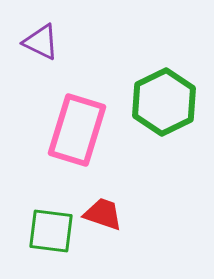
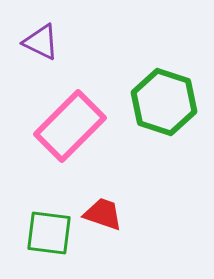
green hexagon: rotated 16 degrees counterclockwise
pink rectangle: moved 7 px left, 4 px up; rotated 28 degrees clockwise
green square: moved 2 px left, 2 px down
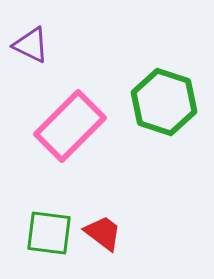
purple triangle: moved 10 px left, 3 px down
red trapezoid: moved 19 px down; rotated 18 degrees clockwise
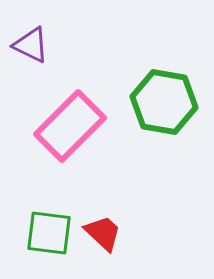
green hexagon: rotated 8 degrees counterclockwise
red trapezoid: rotated 6 degrees clockwise
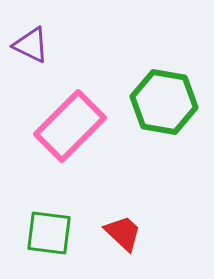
red trapezoid: moved 20 px right
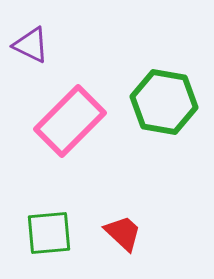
pink rectangle: moved 5 px up
green square: rotated 12 degrees counterclockwise
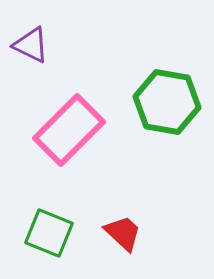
green hexagon: moved 3 px right
pink rectangle: moved 1 px left, 9 px down
green square: rotated 27 degrees clockwise
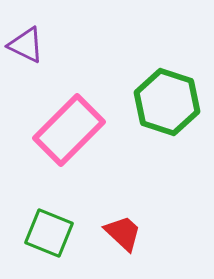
purple triangle: moved 5 px left
green hexagon: rotated 8 degrees clockwise
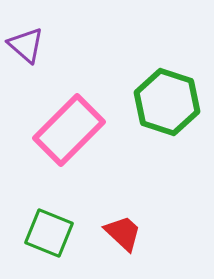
purple triangle: rotated 15 degrees clockwise
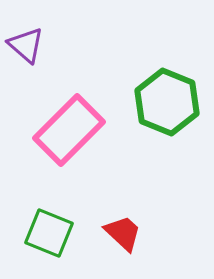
green hexagon: rotated 4 degrees clockwise
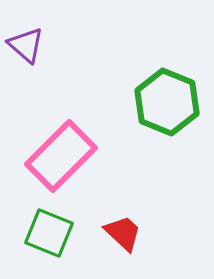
pink rectangle: moved 8 px left, 26 px down
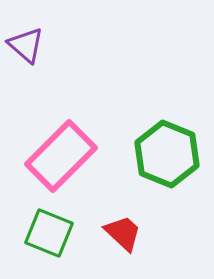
green hexagon: moved 52 px down
